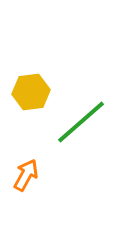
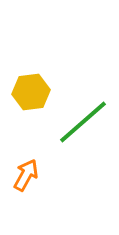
green line: moved 2 px right
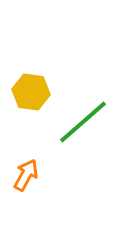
yellow hexagon: rotated 15 degrees clockwise
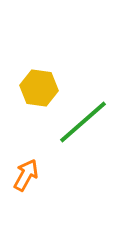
yellow hexagon: moved 8 px right, 4 px up
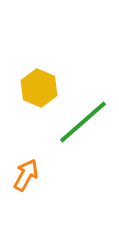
yellow hexagon: rotated 15 degrees clockwise
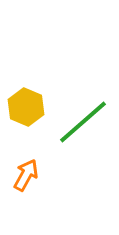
yellow hexagon: moved 13 px left, 19 px down
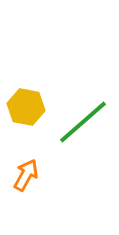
yellow hexagon: rotated 12 degrees counterclockwise
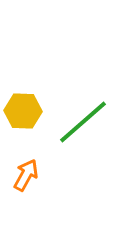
yellow hexagon: moved 3 px left, 4 px down; rotated 9 degrees counterclockwise
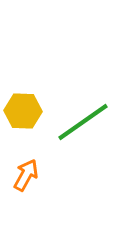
green line: rotated 6 degrees clockwise
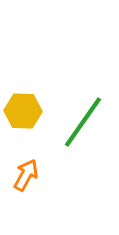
green line: rotated 20 degrees counterclockwise
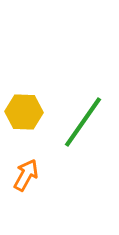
yellow hexagon: moved 1 px right, 1 px down
